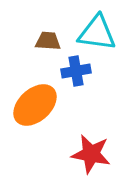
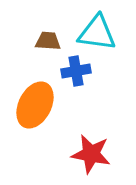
orange ellipse: rotated 21 degrees counterclockwise
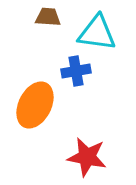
brown trapezoid: moved 24 px up
red star: moved 4 px left, 3 px down
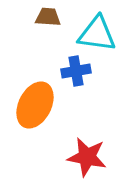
cyan triangle: moved 1 px down
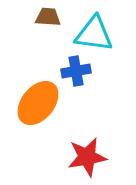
cyan triangle: moved 3 px left
orange ellipse: moved 3 px right, 2 px up; rotated 12 degrees clockwise
red star: rotated 21 degrees counterclockwise
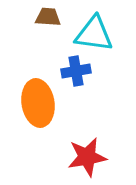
orange ellipse: rotated 48 degrees counterclockwise
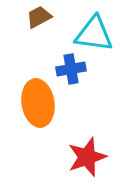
brown trapezoid: moved 9 px left; rotated 32 degrees counterclockwise
blue cross: moved 5 px left, 2 px up
red star: rotated 9 degrees counterclockwise
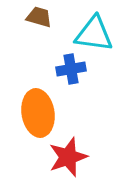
brown trapezoid: rotated 44 degrees clockwise
orange ellipse: moved 10 px down
red star: moved 19 px left
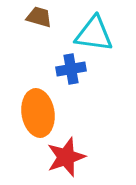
red star: moved 2 px left
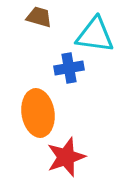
cyan triangle: moved 1 px right, 1 px down
blue cross: moved 2 px left, 1 px up
